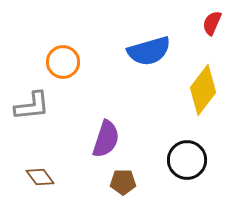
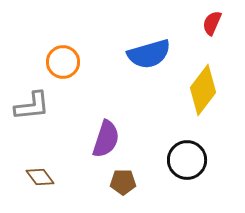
blue semicircle: moved 3 px down
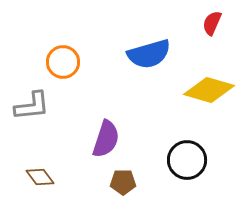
yellow diamond: moved 6 px right; rotated 69 degrees clockwise
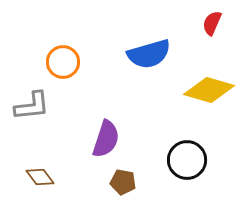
brown pentagon: rotated 10 degrees clockwise
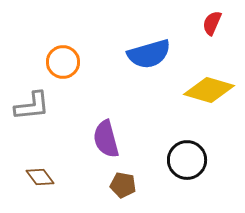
purple semicircle: rotated 147 degrees clockwise
brown pentagon: moved 3 px down
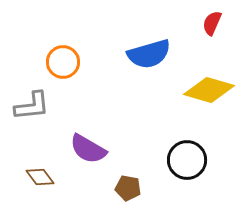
purple semicircle: moved 18 px left, 10 px down; rotated 45 degrees counterclockwise
brown pentagon: moved 5 px right, 3 px down
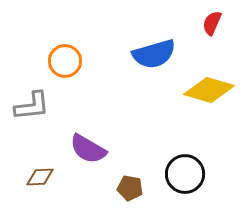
blue semicircle: moved 5 px right
orange circle: moved 2 px right, 1 px up
black circle: moved 2 px left, 14 px down
brown diamond: rotated 56 degrees counterclockwise
brown pentagon: moved 2 px right
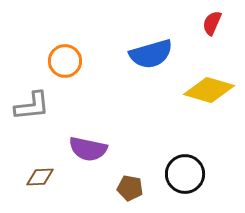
blue semicircle: moved 3 px left
purple semicircle: rotated 18 degrees counterclockwise
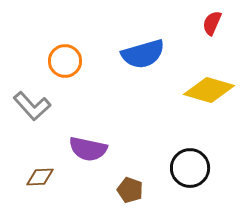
blue semicircle: moved 8 px left
gray L-shape: rotated 54 degrees clockwise
black circle: moved 5 px right, 6 px up
brown pentagon: moved 2 px down; rotated 10 degrees clockwise
